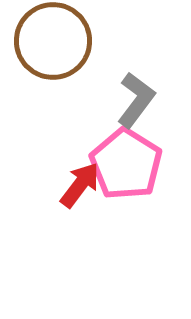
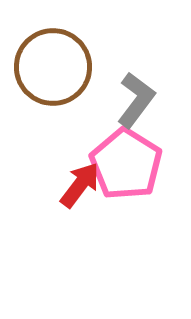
brown circle: moved 26 px down
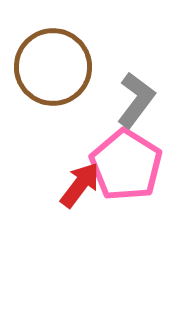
pink pentagon: moved 1 px down
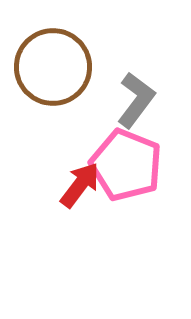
pink pentagon: rotated 10 degrees counterclockwise
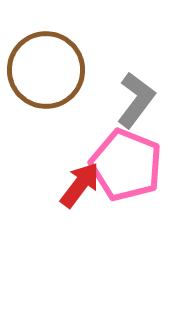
brown circle: moved 7 px left, 3 px down
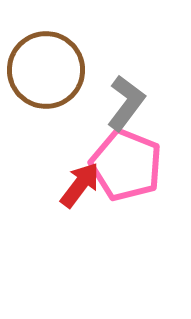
gray L-shape: moved 10 px left, 3 px down
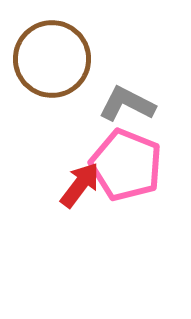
brown circle: moved 6 px right, 11 px up
gray L-shape: moved 1 px right, 1 px down; rotated 100 degrees counterclockwise
